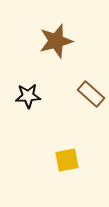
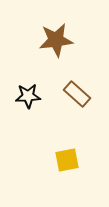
brown star: moved 1 px up; rotated 8 degrees clockwise
brown rectangle: moved 14 px left
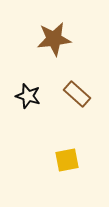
brown star: moved 2 px left, 1 px up
black star: rotated 20 degrees clockwise
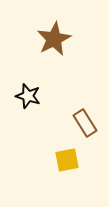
brown star: rotated 20 degrees counterclockwise
brown rectangle: moved 8 px right, 29 px down; rotated 16 degrees clockwise
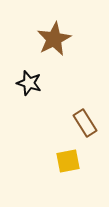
black star: moved 1 px right, 13 px up
yellow square: moved 1 px right, 1 px down
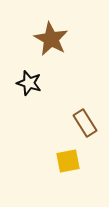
brown star: moved 3 px left; rotated 16 degrees counterclockwise
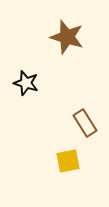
brown star: moved 16 px right, 2 px up; rotated 12 degrees counterclockwise
black star: moved 3 px left
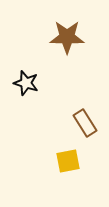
brown star: rotated 16 degrees counterclockwise
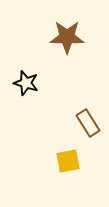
brown rectangle: moved 3 px right
